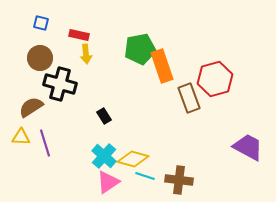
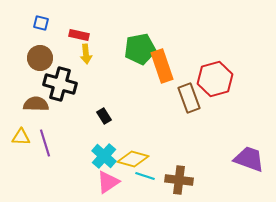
brown semicircle: moved 5 px right, 3 px up; rotated 35 degrees clockwise
purple trapezoid: moved 1 px right, 12 px down; rotated 8 degrees counterclockwise
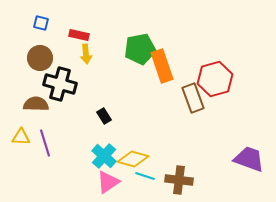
brown rectangle: moved 4 px right
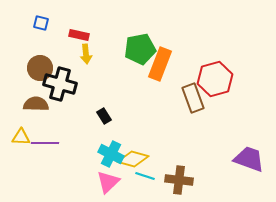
brown circle: moved 10 px down
orange rectangle: moved 2 px left, 2 px up; rotated 40 degrees clockwise
purple line: rotated 72 degrees counterclockwise
cyan cross: moved 7 px right, 2 px up; rotated 15 degrees counterclockwise
pink triangle: rotated 10 degrees counterclockwise
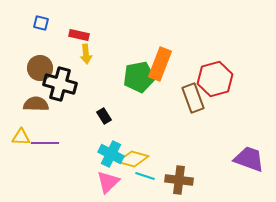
green pentagon: moved 1 px left, 28 px down
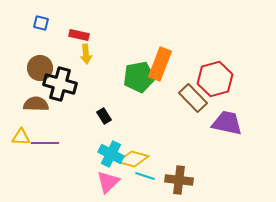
brown rectangle: rotated 24 degrees counterclockwise
purple trapezoid: moved 22 px left, 36 px up; rotated 8 degrees counterclockwise
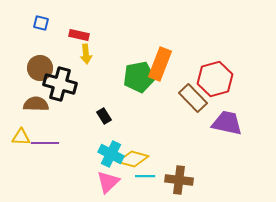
cyan line: rotated 18 degrees counterclockwise
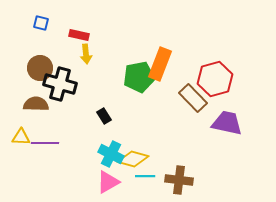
pink triangle: rotated 15 degrees clockwise
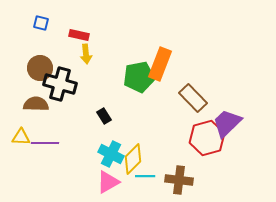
red hexagon: moved 8 px left, 59 px down
purple trapezoid: rotated 56 degrees counterclockwise
yellow diamond: rotated 60 degrees counterclockwise
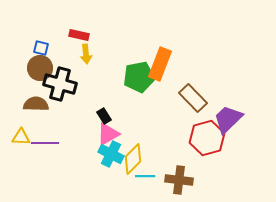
blue square: moved 25 px down
purple trapezoid: moved 1 px right, 4 px up
pink triangle: moved 48 px up
